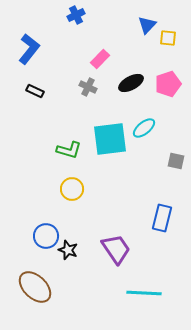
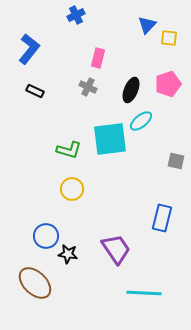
yellow square: moved 1 px right
pink rectangle: moved 2 px left, 1 px up; rotated 30 degrees counterclockwise
black ellipse: moved 7 px down; rotated 40 degrees counterclockwise
cyan ellipse: moved 3 px left, 7 px up
black star: moved 4 px down; rotated 12 degrees counterclockwise
brown ellipse: moved 4 px up
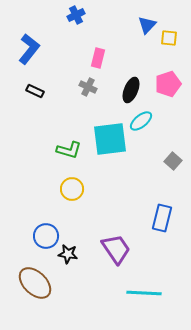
gray square: moved 3 px left; rotated 30 degrees clockwise
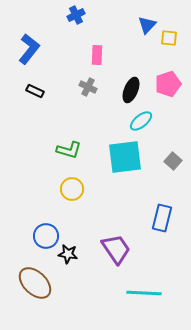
pink rectangle: moved 1 px left, 3 px up; rotated 12 degrees counterclockwise
cyan square: moved 15 px right, 18 px down
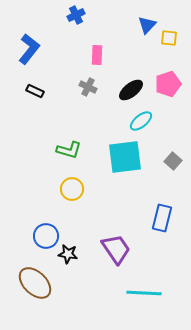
black ellipse: rotated 30 degrees clockwise
